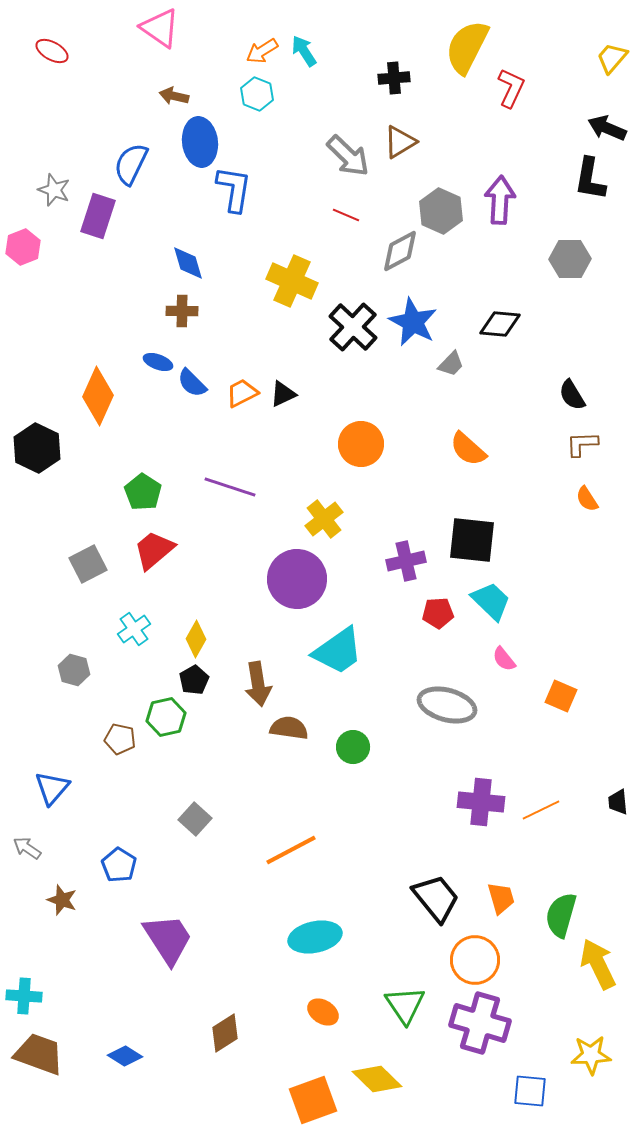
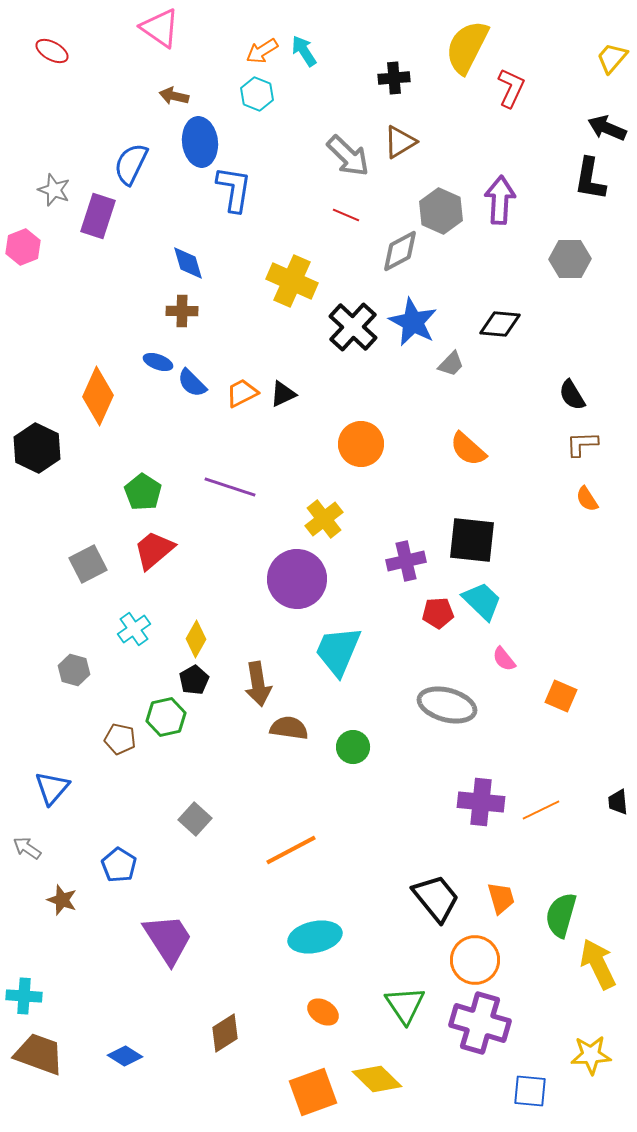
cyan trapezoid at (491, 601): moved 9 px left
cyan trapezoid at (338, 651): rotated 148 degrees clockwise
orange square at (313, 1100): moved 8 px up
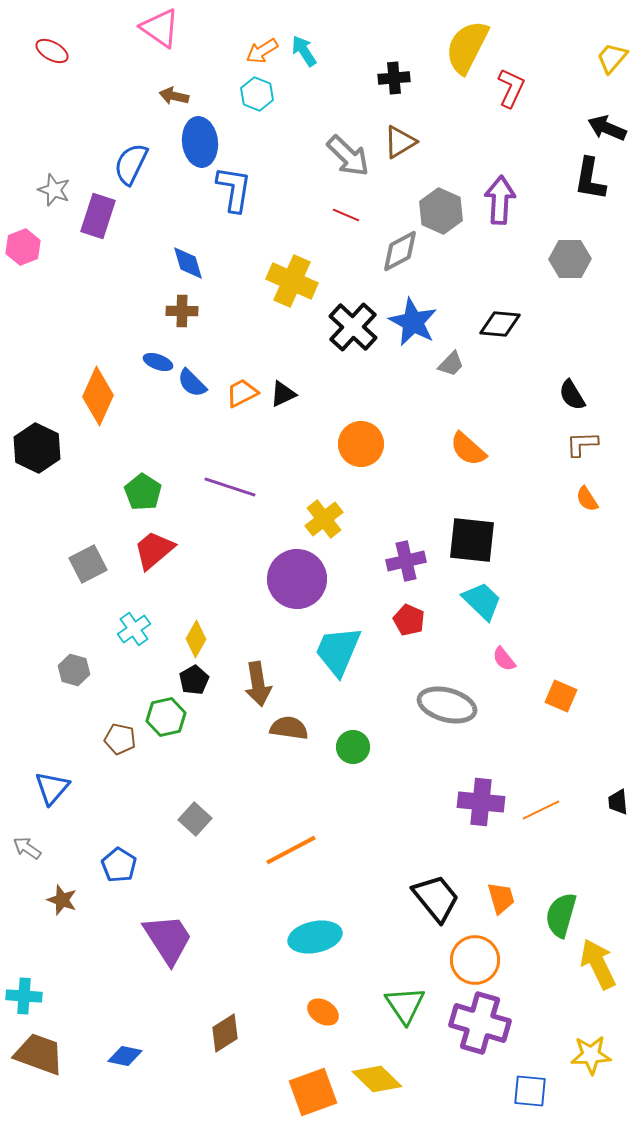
red pentagon at (438, 613): moved 29 px left, 7 px down; rotated 28 degrees clockwise
blue diamond at (125, 1056): rotated 20 degrees counterclockwise
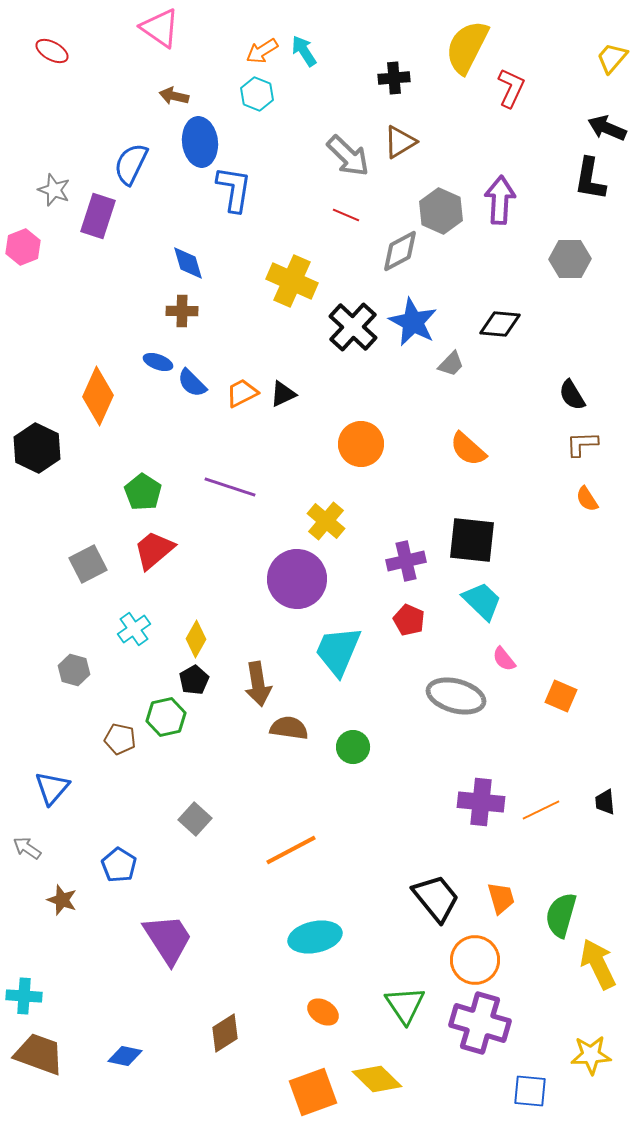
yellow cross at (324, 519): moved 2 px right, 2 px down; rotated 12 degrees counterclockwise
gray ellipse at (447, 705): moved 9 px right, 9 px up
black trapezoid at (618, 802): moved 13 px left
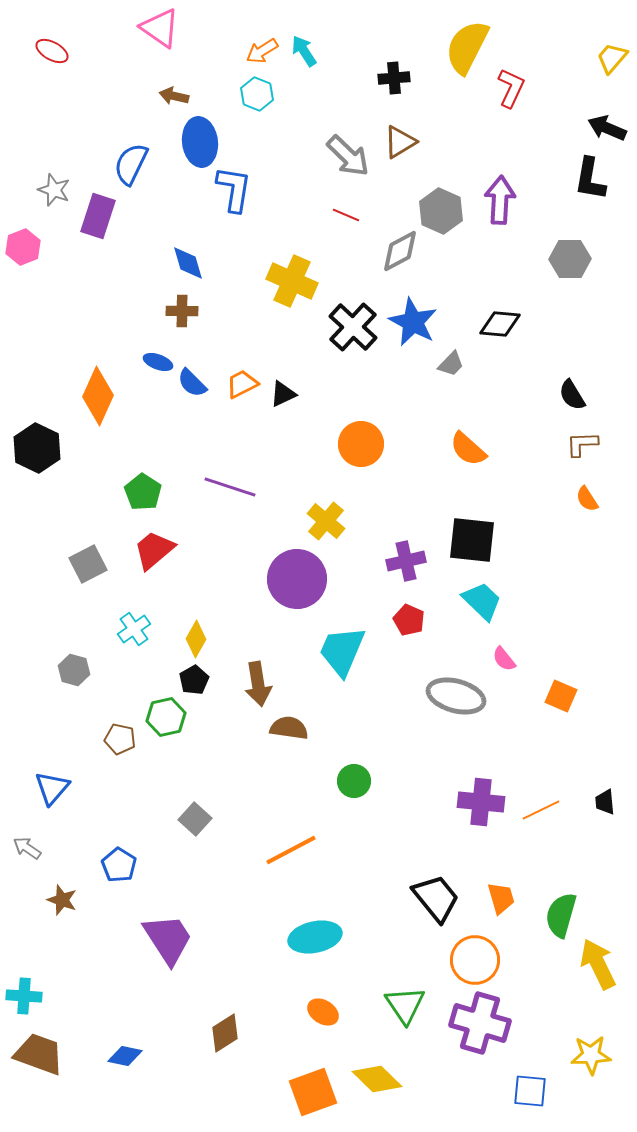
orange trapezoid at (242, 393): moved 9 px up
cyan trapezoid at (338, 651): moved 4 px right
green circle at (353, 747): moved 1 px right, 34 px down
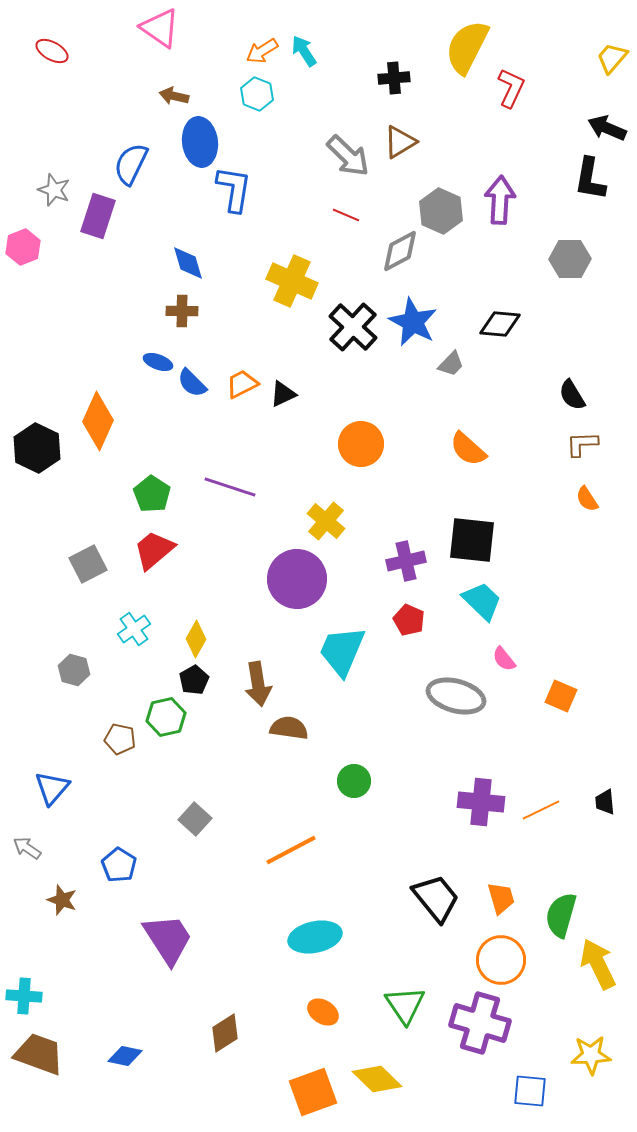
orange diamond at (98, 396): moved 25 px down
green pentagon at (143, 492): moved 9 px right, 2 px down
orange circle at (475, 960): moved 26 px right
